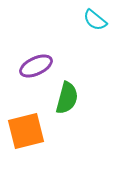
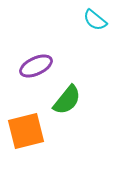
green semicircle: moved 2 px down; rotated 24 degrees clockwise
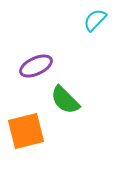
cyan semicircle: rotated 95 degrees clockwise
green semicircle: moved 2 px left; rotated 96 degrees clockwise
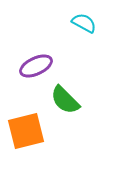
cyan semicircle: moved 11 px left, 3 px down; rotated 75 degrees clockwise
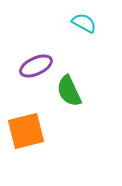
green semicircle: moved 4 px right, 9 px up; rotated 20 degrees clockwise
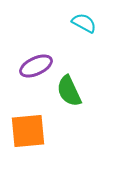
orange square: moved 2 px right; rotated 9 degrees clockwise
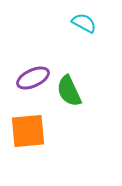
purple ellipse: moved 3 px left, 12 px down
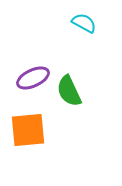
orange square: moved 1 px up
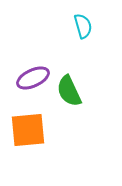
cyan semicircle: moved 1 px left, 3 px down; rotated 45 degrees clockwise
